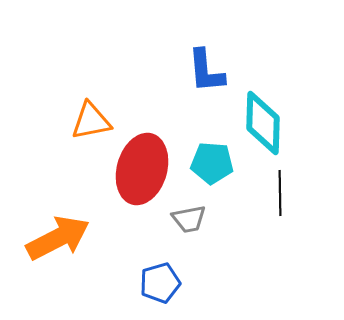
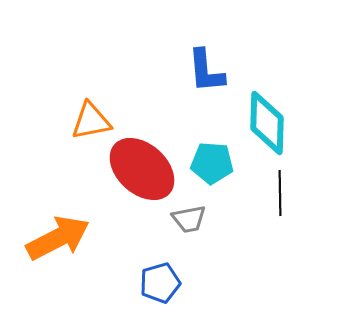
cyan diamond: moved 4 px right
red ellipse: rotated 64 degrees counterclockwise
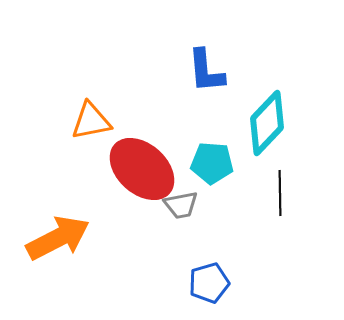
cyan diamond: rotated 42 degrees clockwise
gray trapezoid: moved 8 px left, 14 px up
blue pentagon: moved 49 px right
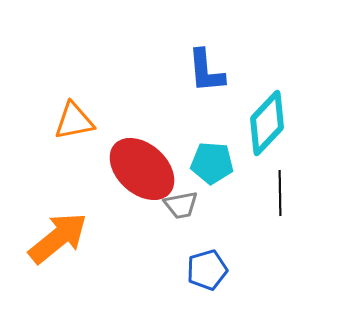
orange triangle: moved 17 px left
orange arrow: rotated 12 degrees counterclockwise
blue pentagon: moved 2 px left, 13 px up
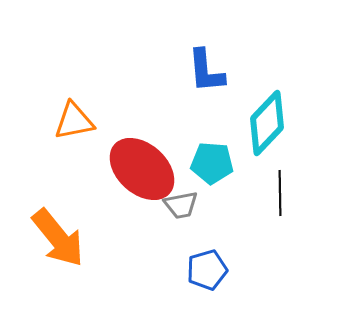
orange arrow: rotated 90 degrees clockwise
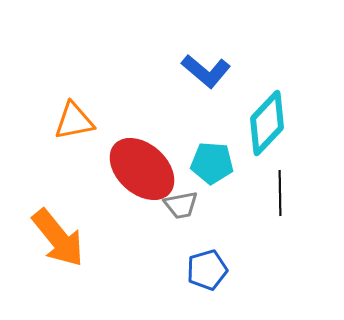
blue L-shape: rotated 45 degrees counterclockwise
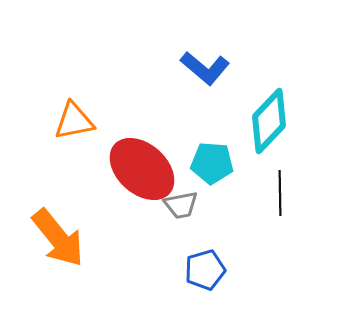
blue L-shape: moved 1 px left, 3 px up
cyan diamond: moved 2 px right, 2 px up
blue pentagon: moved 2 px left
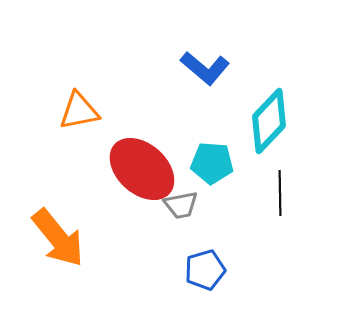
orange triangle: moved 5 px right, 10 px up
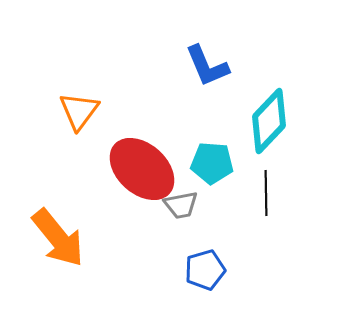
blue L-shape: moved 2 px right, 2 px up; rotated 27 degrees clockwise
orange triangle: rotated 42 degrees counterclockwise
black line: moved 14 px left
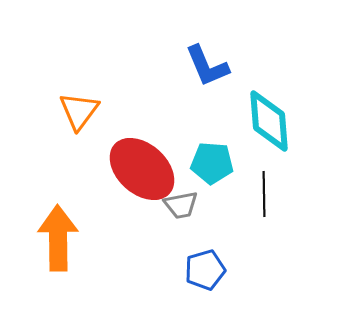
cyan diamond: rotated 48 degrees counterclockwise
black line: moved 2 px left, 1 px down
orange arrow: rotated 142 degrees counterclockwise
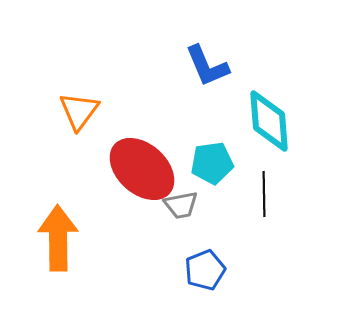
cyan pentagon: rotated 12 degrees counterclockwise
blue pentagon: rotated 6 degrees counterclockwise
